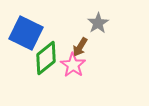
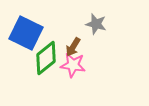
gray star: moved 2 px left, 1 px down; rotated 25 degrees counterclockwise
brown arrow: moved 7 px left
pink star: rotated 25 degrees counterclockwise
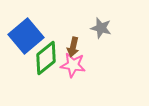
gray star: moved 5 px right, 4 px down
blue square: moved 3 px down; rotated 24 degrees clockwise
brown arrow: rotated 18 degrees counterclockwise
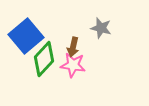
green diamond: moved 2 px left, 1 px down; rotated 8 degrees counterclockwise
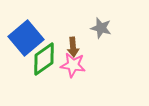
blue square: moved 2 px down
brown arrow: rotated 18 degrees counterclockwise
green diamond: rotated 12 degrees clockwise
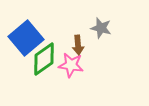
brown arrow: moved 5 px right, 2 px up
pink star: moved 2 px left
